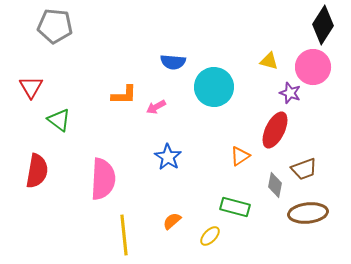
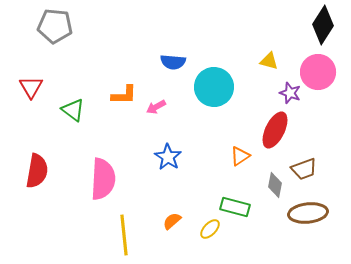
pink circle: moved 5 px right, 5 px down
green triangle: moved 14 px right, 10 px up
yellow ellipse: moved 7 px up
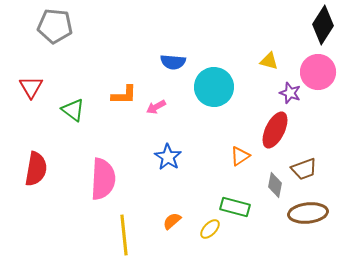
red semicircle: moved 1 px left, 2 px up
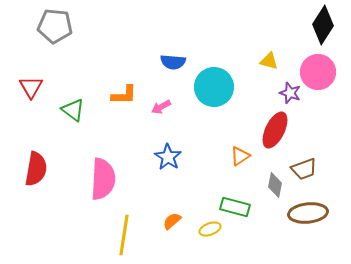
pink arrow: moved 5 px right
yellow ellipse: rotated 25 degrees clockwise
yellow line: rotated 15 degrees clockwise
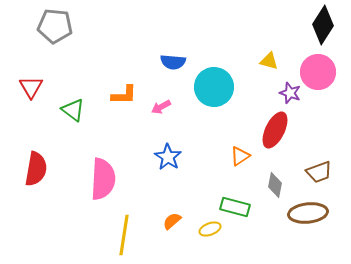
brown trapezoid: moved 15 px right, 3 px down
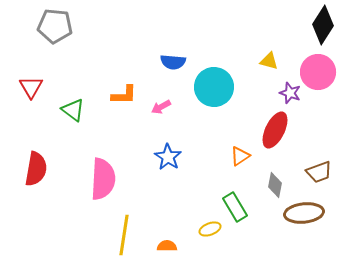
green rectangle: rotated 44 degrees clockwise
brown ellipse: moved 4 px left
orange semicircle: moved 5 px left, 25 px down; rotated 42 degrees clockwise
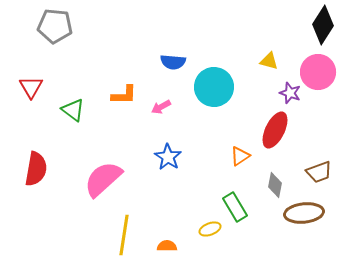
pink semicircle: rotated 135 degrees counterclockwise
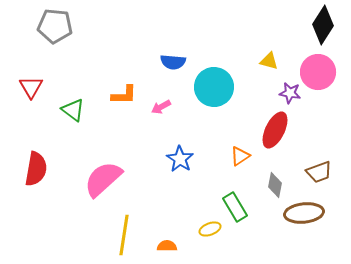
purple star: rotated 10 degrees counterclockwise
blue star: moved 12 px right, 2 px down
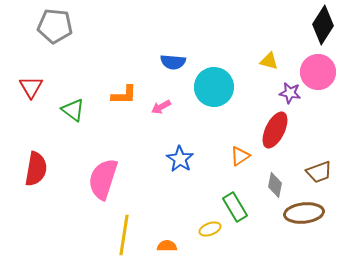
pink semicircle: rotated 30 degrees counterclockwise
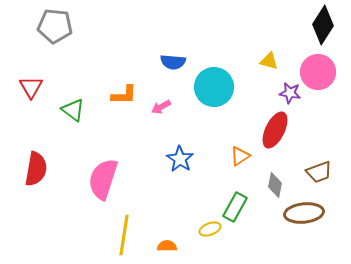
green rectangle: rotated 60 degrees clockwise
